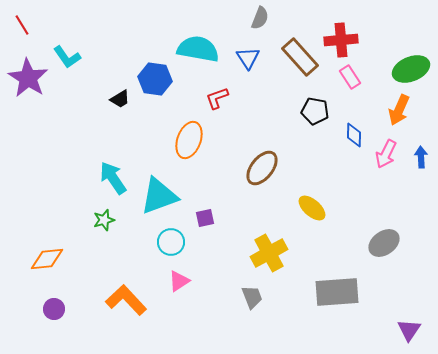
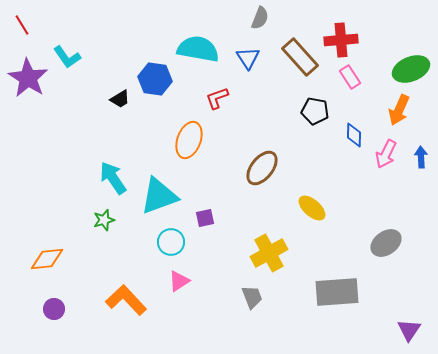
gray ellipse: moved 2 px right
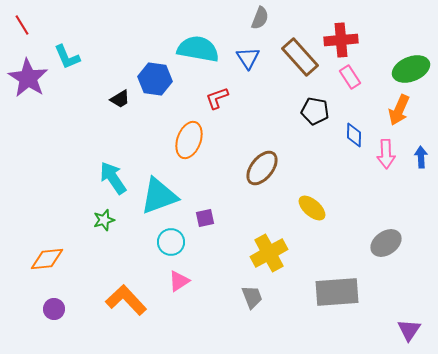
cyan L-shape: rotated 12 degrees clockwise
pink arrow: rotated 28 degrees counterclockwise
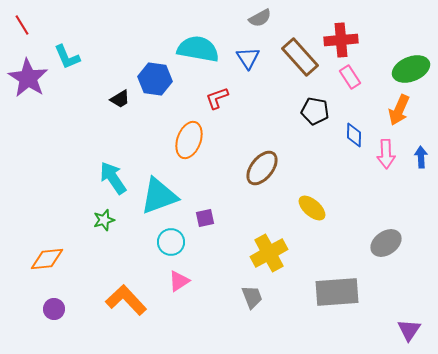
gray semicircle: rotated 40 degrees clockwise
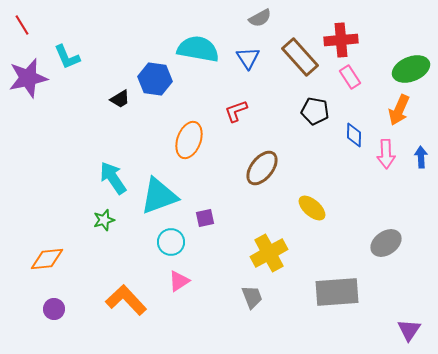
purple star: rotated 27 degrees clockwise
red L-shape: moved 19 px right, 13 px down
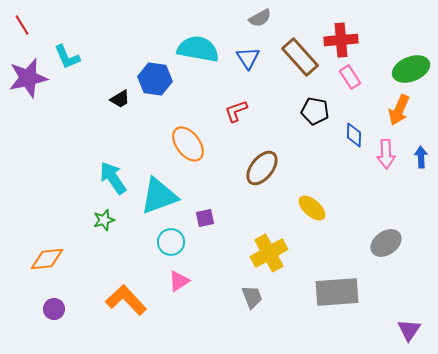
orange ellipse: moved 1 px left, 4 px down; rotated 57 degrees counterclockwise
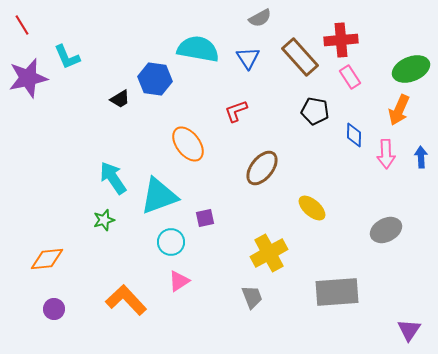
gray ellipse: moved 13 px up; rotated 8 degrees clockwise
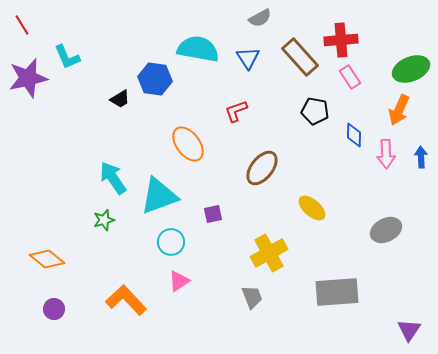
purple square: moved 8 px right, 4 px up
orange diamond: rotated 44 degrees clockwise
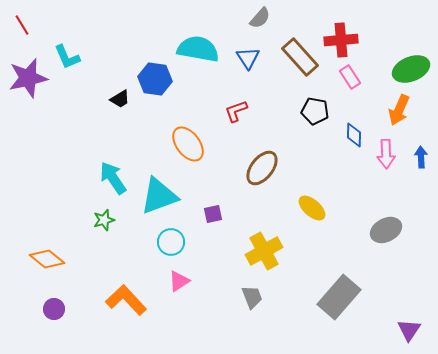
gray semicircle: rotated 20 degrees counterclockwise
yellow cross: moved 5 px left, 2 px up
gray rectangle: moved 2 px right, 5 px down; rotated 45 degrees counterclockwise
